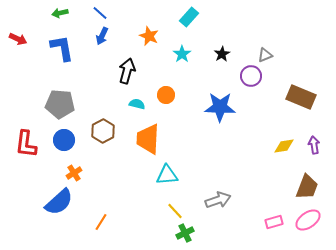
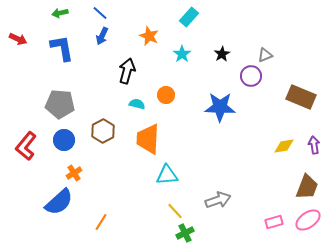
red L-shape: moved 2 px down; rotated 32 degrees clockwise
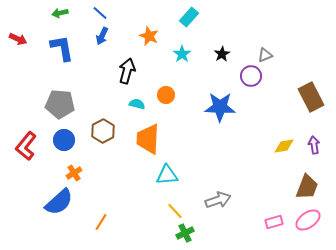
brown rectangle: moved 10 px right; rotated 40 degrees clockwise
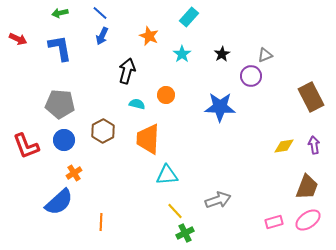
blue L-shape: moved 2 px left
red L-shape: rotated 60 degrees counterclockwise
orange line: rotated 30 degrees counterclockwise
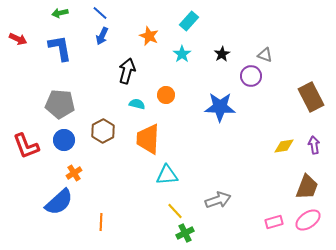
cyan rectangle: moved 4 px down
gray triangle: rotated 42 degrees clockwise
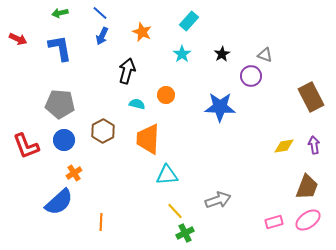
orange star: moved 7 px left, 4 px up
